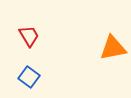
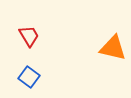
orange triangle: rotated 24 degrees clockwise
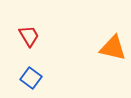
blue square: moved 2 px right, 1 px down
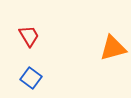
orange triangle: rotated 28 degrees counterclockwise
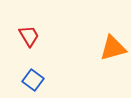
blue square: moved 2 px right, 2 px down
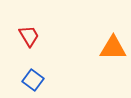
orange triangle: rotated 16 degrees clockwise
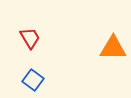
red trapezoid: moved 1 px right, 2 px down
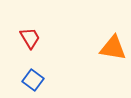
orange triangle: rotated 8 degrees clockwise
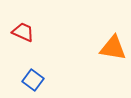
red trapezoid: moved 7 px left, 6 px up; rotated 35 degrees counterclockwise
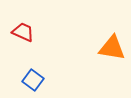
orange triangle: moved 1 px left
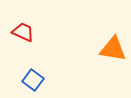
orange triangle: moved 1 px right, 1 px down
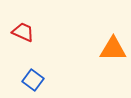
orange triangle: rotated 8 degrees counterclockwise
